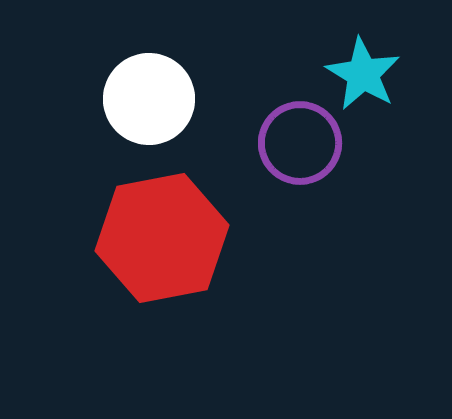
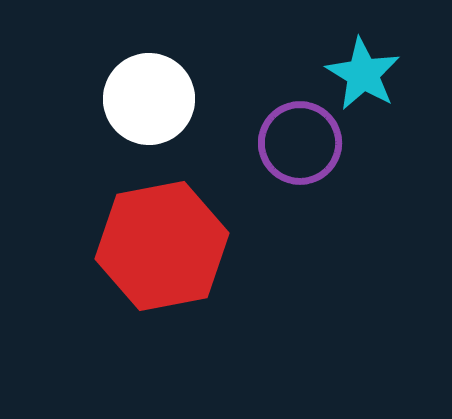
red hexagon: moved 8 px down
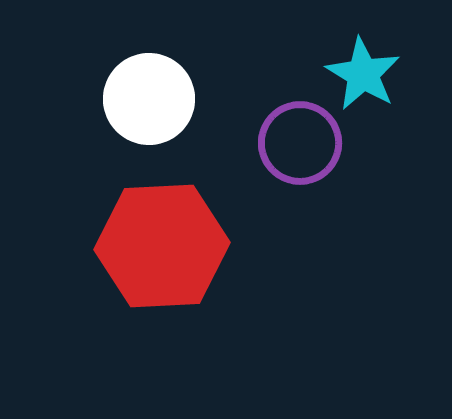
red hexagon: rotated 8 degrees clockwise
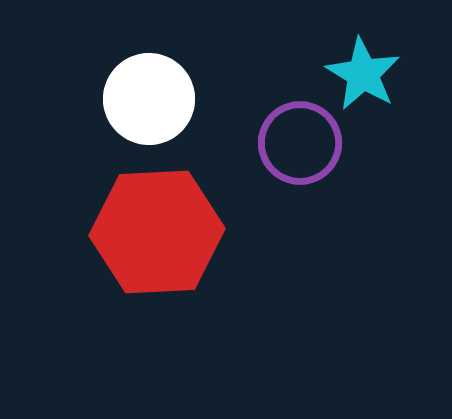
red hexagon: moved 5 px left, 14 px up
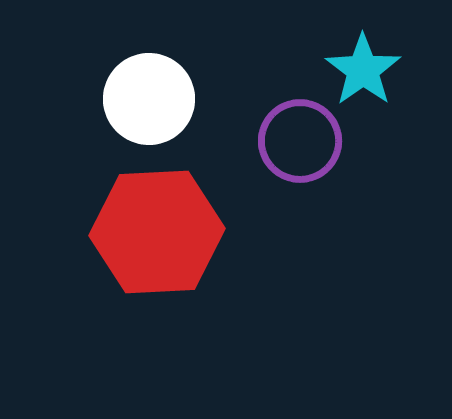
cyan star: moved 4 px up; rotated 6 degrees clockwise
purple circle: moved 2 px up
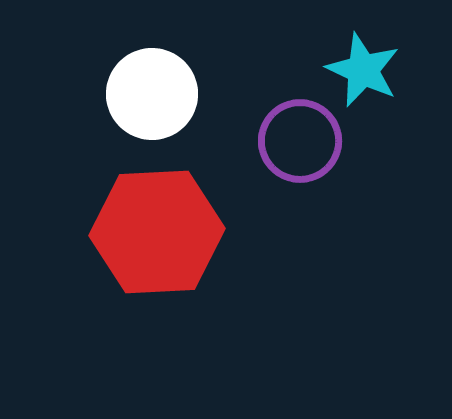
cyan star: rotated 12 degrees counterclockwise
white circle: moved 3 px right, 5 px up
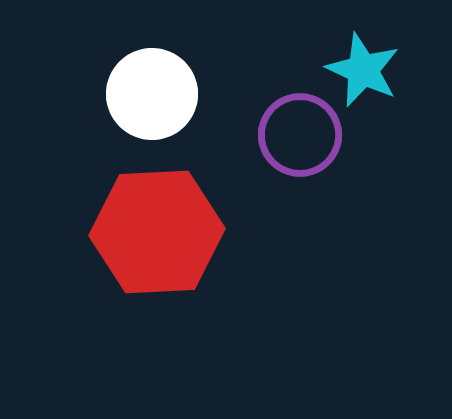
purple circle: moved 6 px up
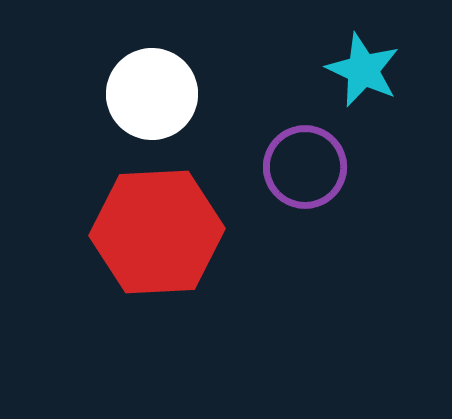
purple circle: moved 5 px right, 32 px down
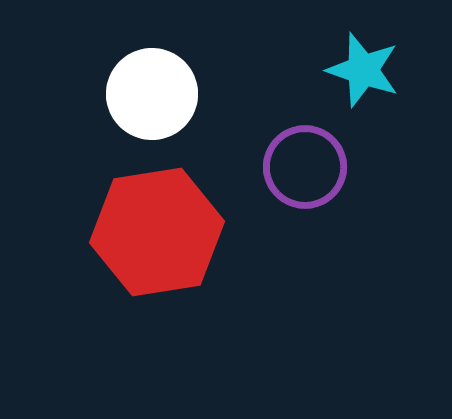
cyan star: rotated 6 degrees counterclockwise
red hexagon: rotated 6 degrees counterclockwise
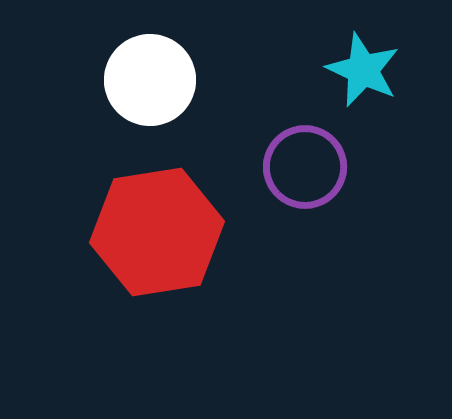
cyan star: rotated 6 degrees clockwise
white circle: moved 2 px left, 14 px up
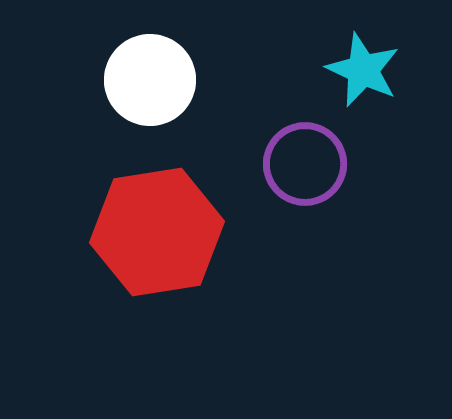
purple circle: moved 3 px up
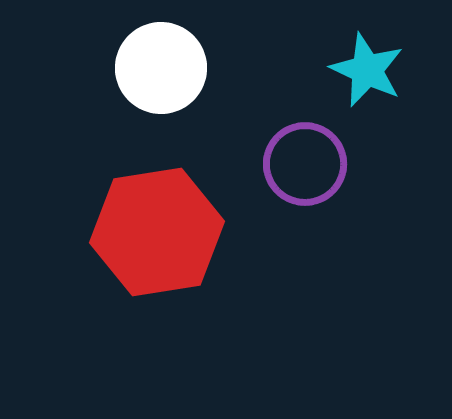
cyan star: moved 4 px right
white circle: moved 11 px right, 12 px up
